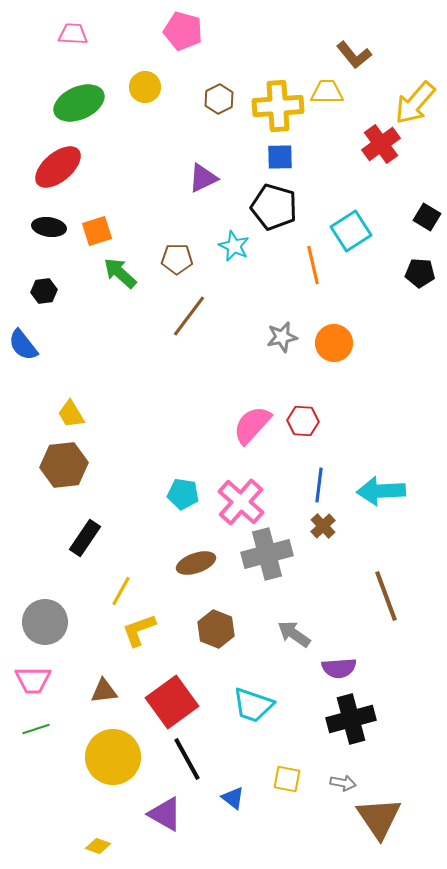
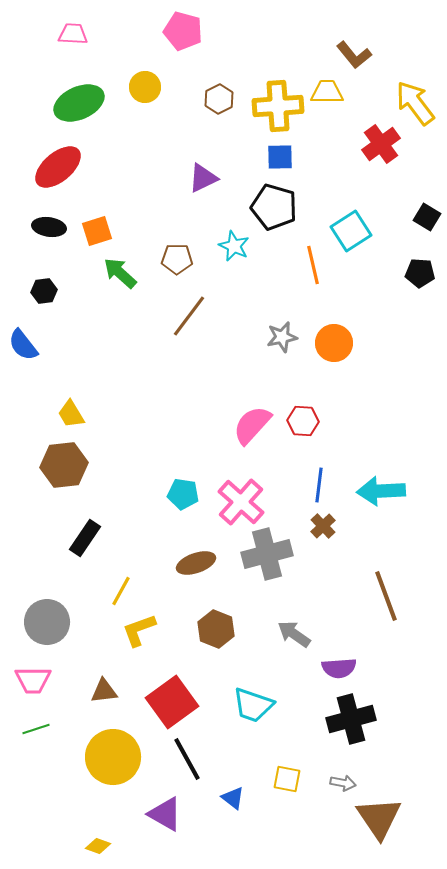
yellow arrow at (415, 103): rotated 102 degrees clockwise
gray circle at (45, 622): moved 2 px right
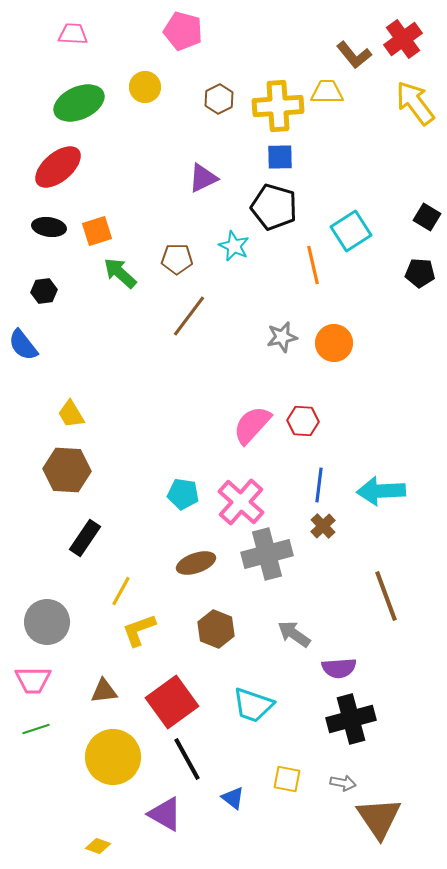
red cross at (381, 144): moved 22 px right, 105 px up
brown hexagon at (64, 465): moved 3 px right, 5 px down; rotated 9 degrees clockwise
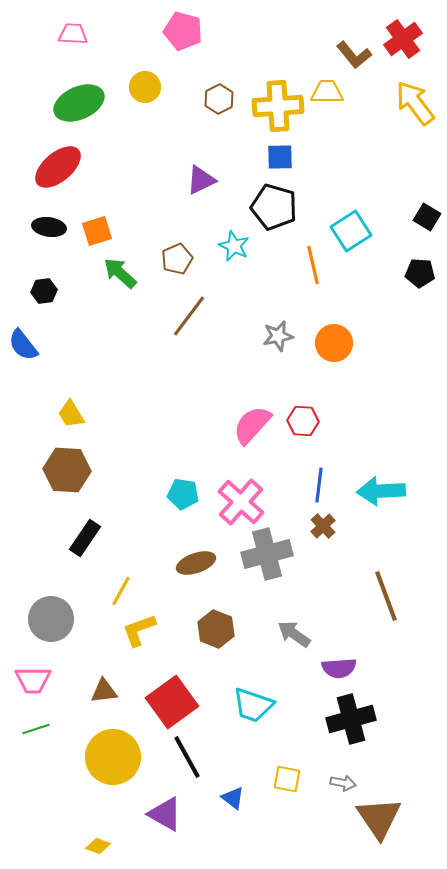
purple triangle at (203, 178): moved 2 px left, 2 px down
brown pentagon at (177, 259): rotated 24 degrees counterclockwise
gray star at (282, 337): moved 4 px left, 1 px up
gray circle at (47, 622): moved 4 px right, 3 px up
black line at (187, 759): moved 2 px up
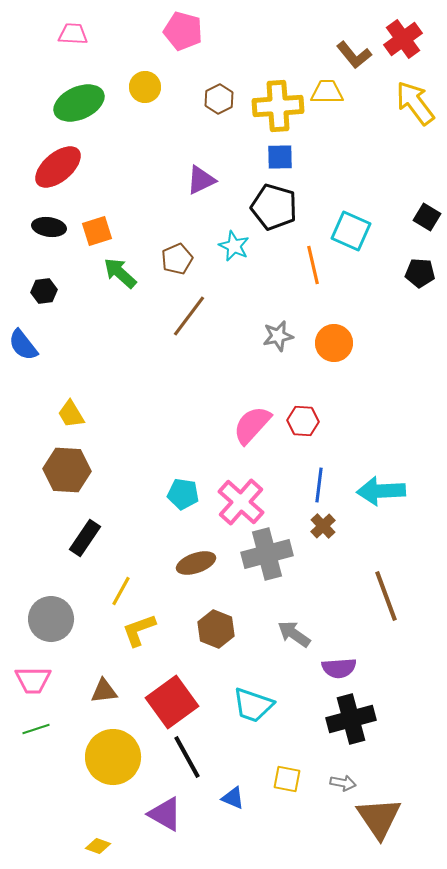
cyan square at (351, 231): rotated 33 degrees counterclockwise
blue triangle at (233, 798): rotated 15 degrees counterclockwise
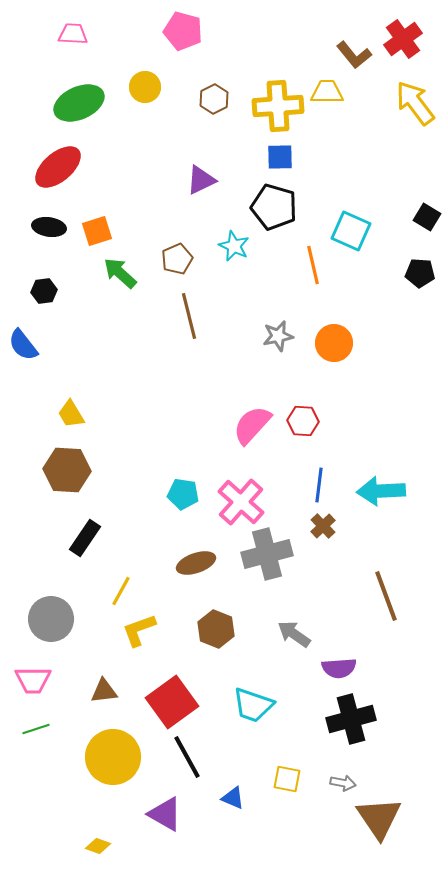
brown hexagon at (219, 99): moved 5 px left
brown line at (189, 316): rotated 51 degrees counterclockwise
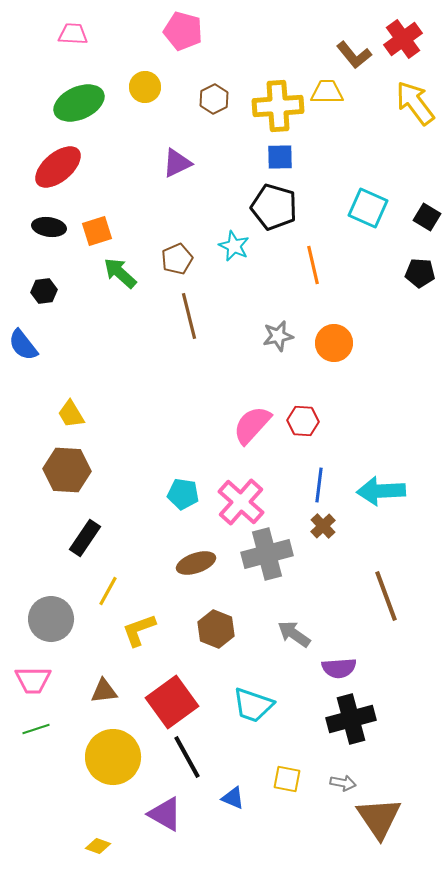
purple triangle at (201, 180): moved 24 px left, 17 px up
cyan square at (351, 231): moved 17 px right, 23 px up
yellow line at (121, 591): moved 13 px left
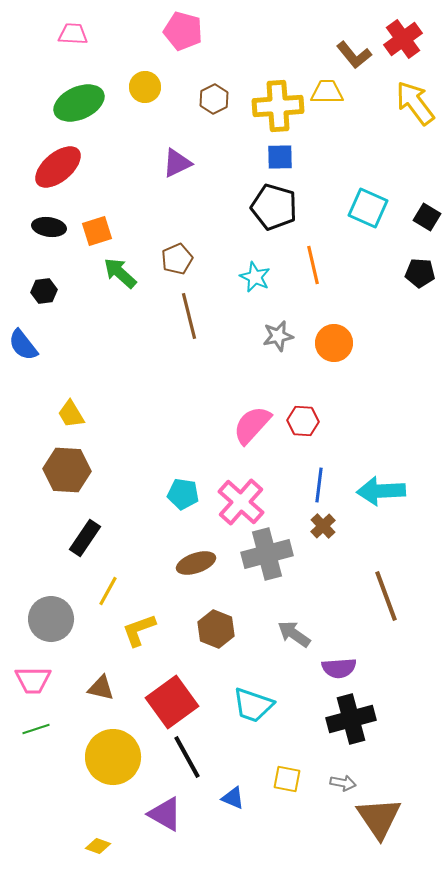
cyan star at (234, 246): moved 21 px right, 31 px down
brown triangle at (104, 691): moved 3 px left, 3 px up; rotated 20 degrees clockwise
